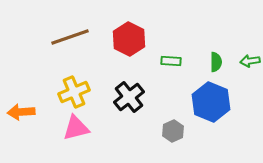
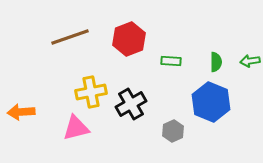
red hexagon: rotated 12 degrees clockwise
yellow cross: moved 17 px right; rotated 12 degrees clockwise
black cross: moved 2 px right, 7 px down; rotated 8 degrees clockwise
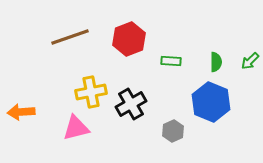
green arrow: rotated 36 degrees counterclockwise
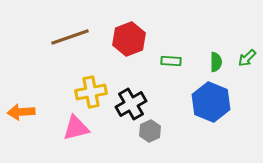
green arrow: moved 3 px left, 3 px up
gray hexagon: moved 23 px left
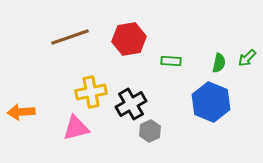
red hexagon: rotated 12 degrees clockwise
green semicircle: moved 3 px right, 1 px down; rotated 12 degrees clockwise
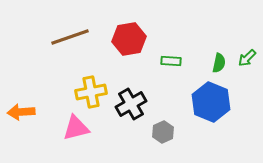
gray hexagon: moved 13 px right, 1 px down
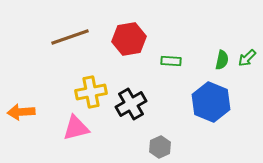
green semicircle: moved 3 px right, 3 px up
gray hexagon: moved 3 px left, 15 px down
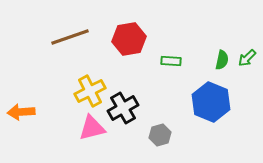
yellow cross: moved 1 px left, 1 px up; rotated 16 degrees counterclockwise
black cross: moved 8 px left, 4 px down
pink triangle: moved 16 px right
gray hexagon: moved 12 px up; rotated 10 degrees clockwise
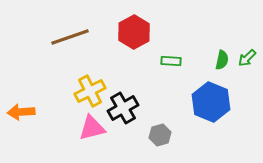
red hexagon: moved 5 px right, 7 px up; rotated 20 degrees counterclockwise
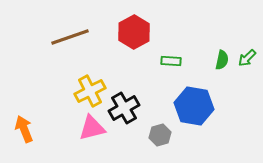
blue hexagon: moved 17 px left, 4 px down; rotated 12 degrees counterclockwise
black cross: moved 1 px right
orange arrow: moved 3 px right, 17 px down; rotated 72 degrees clockwise
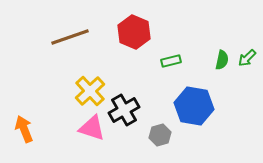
red hexagon: rotated 8 degrees counterclockwise
green rectangle: rotated 18 degrees counterclockwise
yellow cross: rotated 16 degrees counterclockwise
black cross: moved 2 px down
pink triangle: rotated 32 degrees clockwise
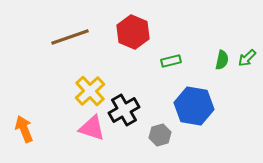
red hexagon: moved 1 px left
